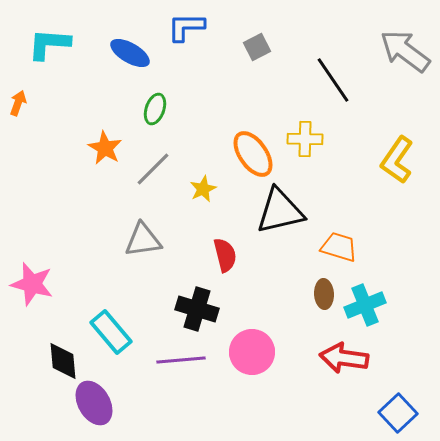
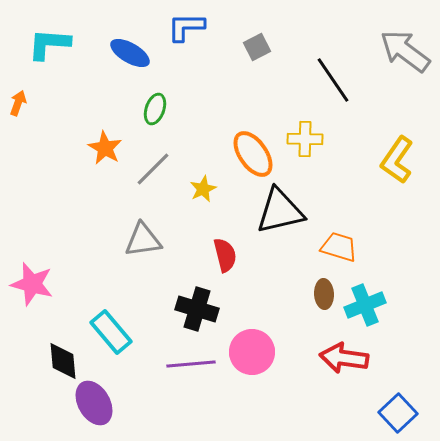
purple line: moved 10 px right, 4 px down
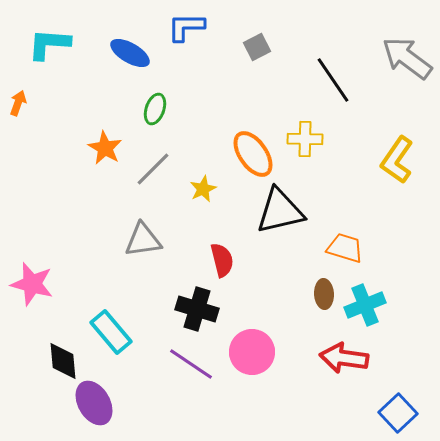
gray arrow: moved 2 px right, 7 px down
orange trapezoid: moved 6 px right, 1 px down
red semicircle: moved 3 px left, 5 px down
purple line: rotated 39 degrees clockwise
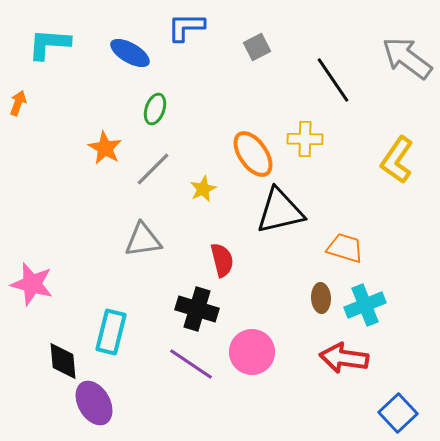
brown ellipse: moved 3 px left, 4 px down
cyan rectangle: rotated 54 degrees clockwise
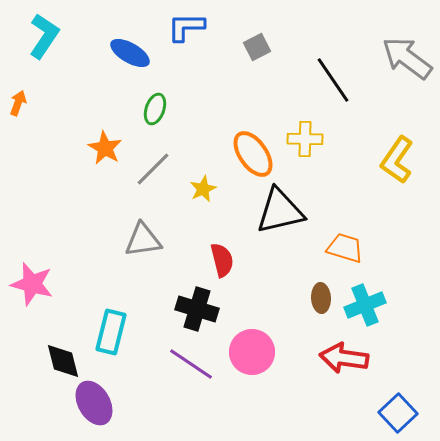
cyan L-shape: moved 5 px left, 8 px up; rotated 120 degrees clockwise
black diamond: rotated 9 degrees counterclockwise
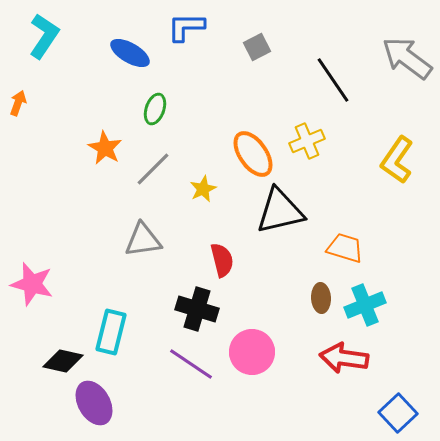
yellow cross: moved 2 px right, 2 px down; rotated 24 degrees counterclockwise
black diamond: rotated 63 degrees counterclockwise
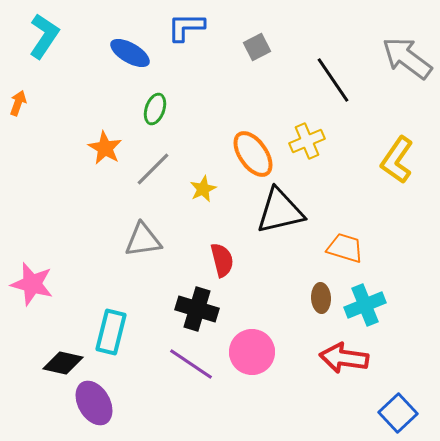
black diamond: moved 2 px down
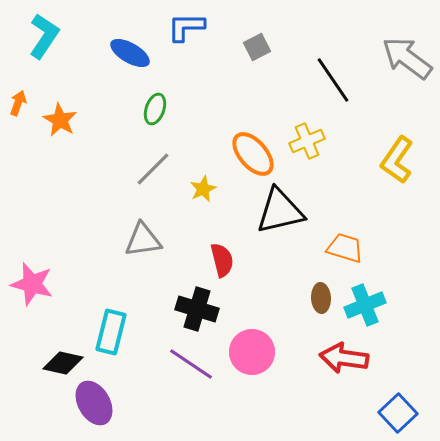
orange star: moved 45 px left, 28 px up
orange ellipse: rotated 6 degrees counterclockwise
